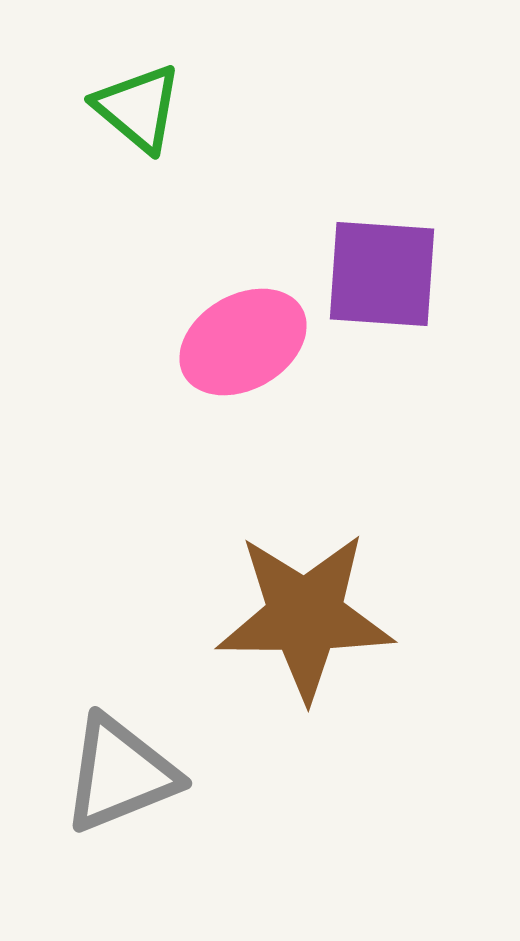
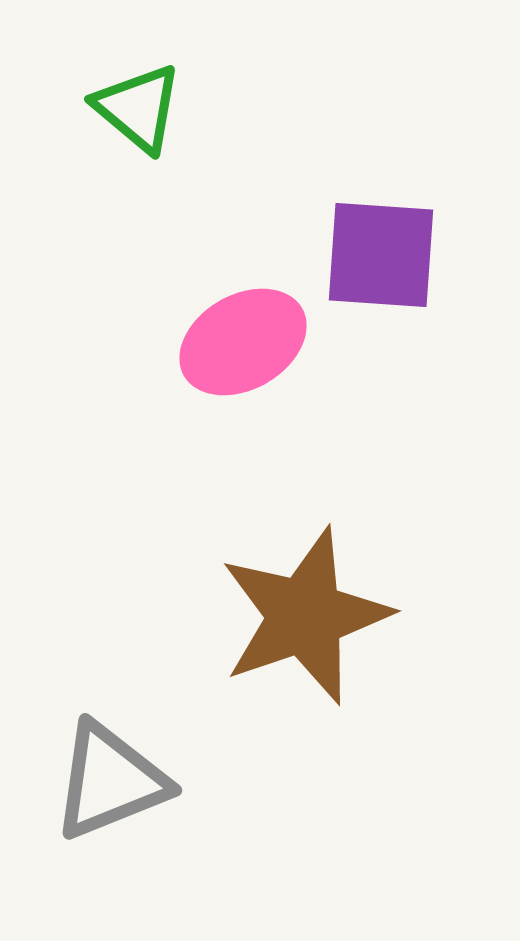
purple square: moved 1 px left, 19 px up
brown star: rotated 19 degrees counterclockwise
gray triangle: moved 10 px left, 7 px down
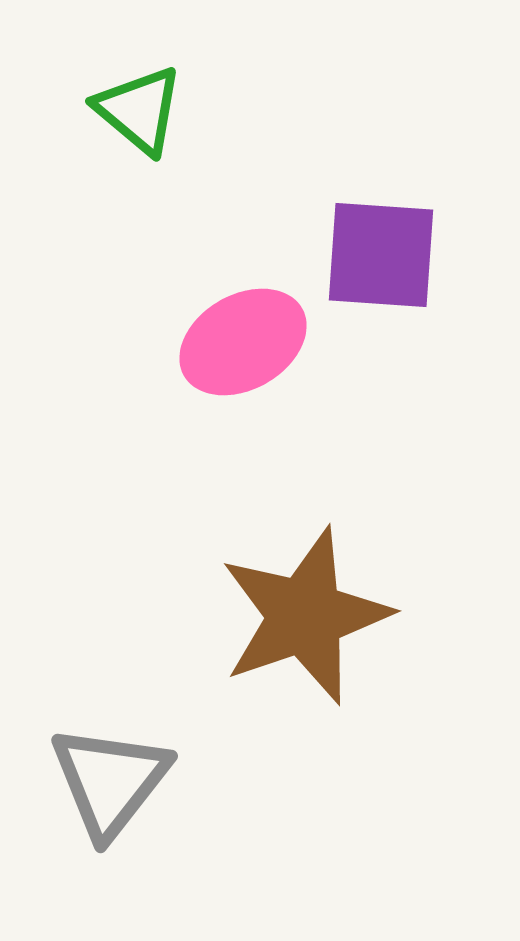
green triangle: moved 1 px right, 2 px down
gray triangle: rotated 30 degrees counterclockwise
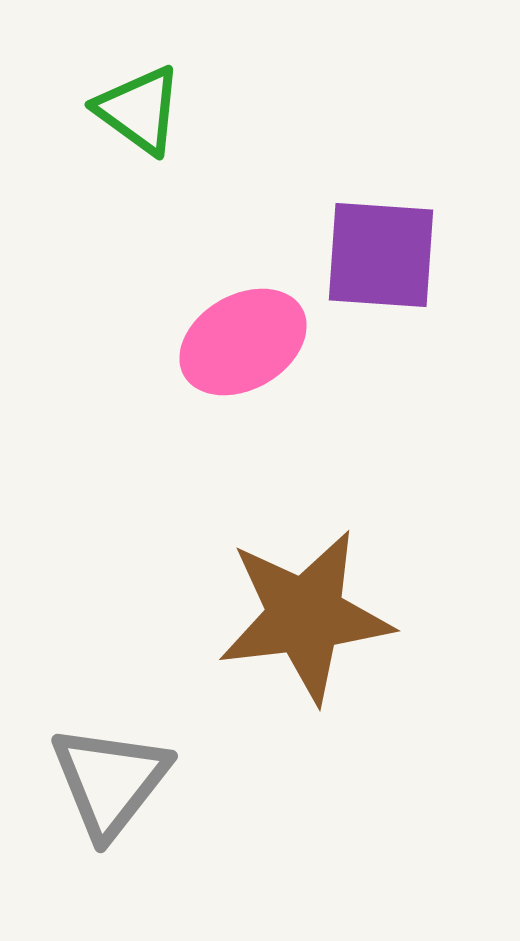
green triangle: rotated 4 degrees counterclockwise
brown star: rotated 12 degrees clockwise
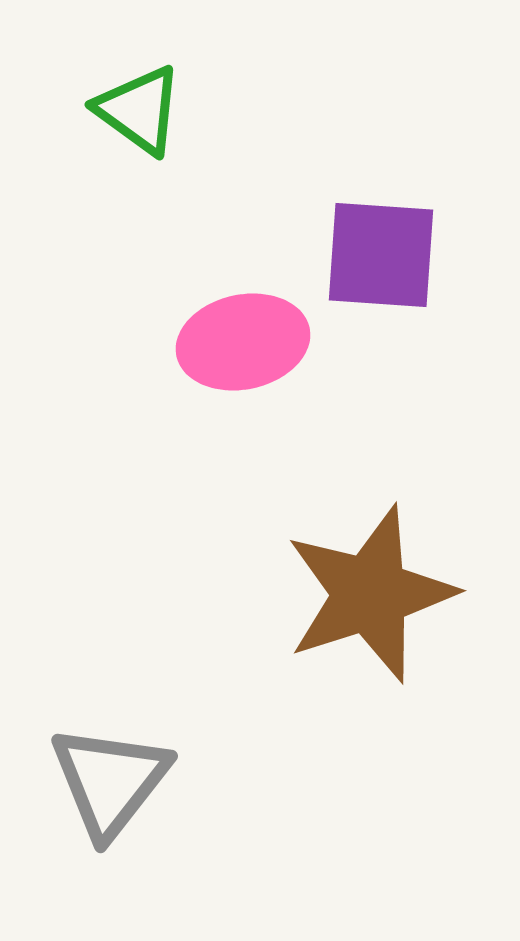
pink ellipse: rotated 18 degrees clockwise
brown star: moved 65 px right, 22 px up; rotated 11 degrees counterclockwise
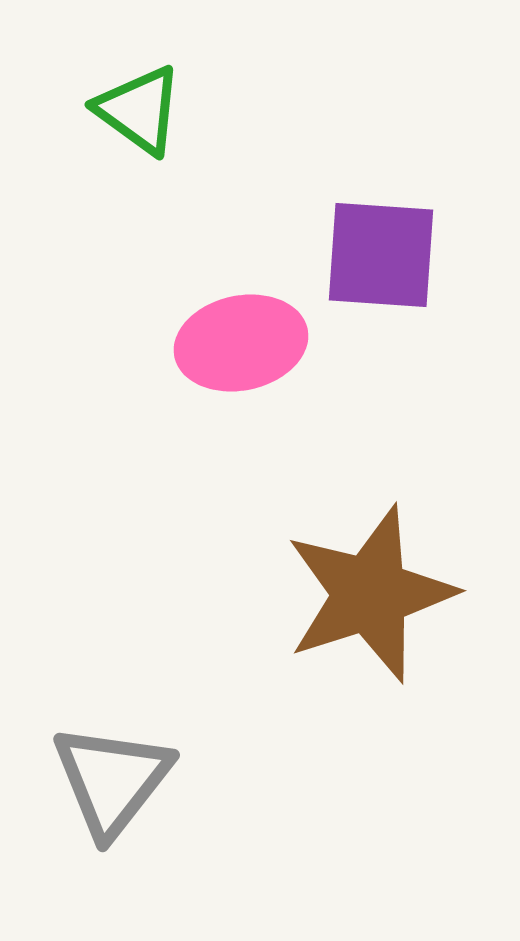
pink ellipse: moved 2 px left, 1 px down
gray triangle: moved 2 px right, 1 px up
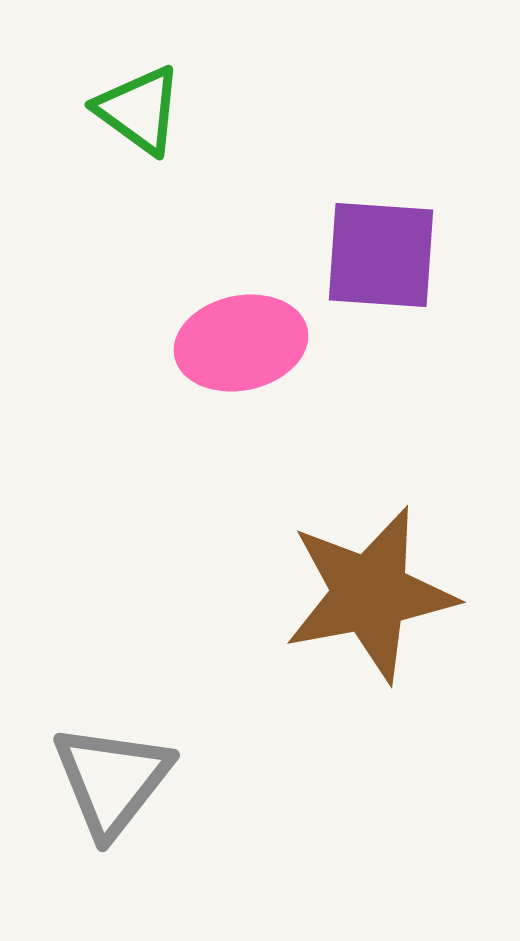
brown star: rotated 7 degrees clockwise
